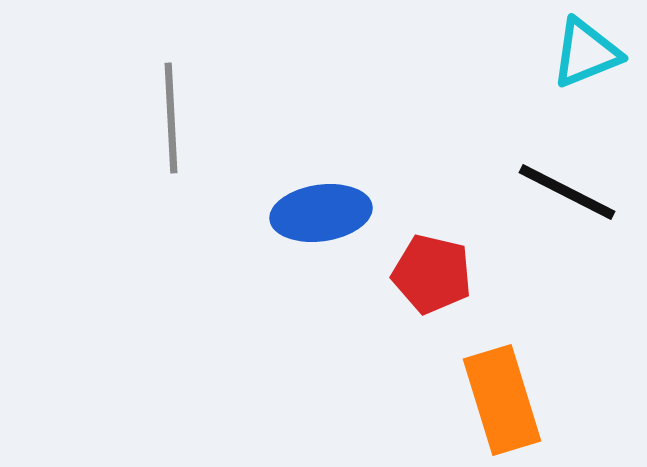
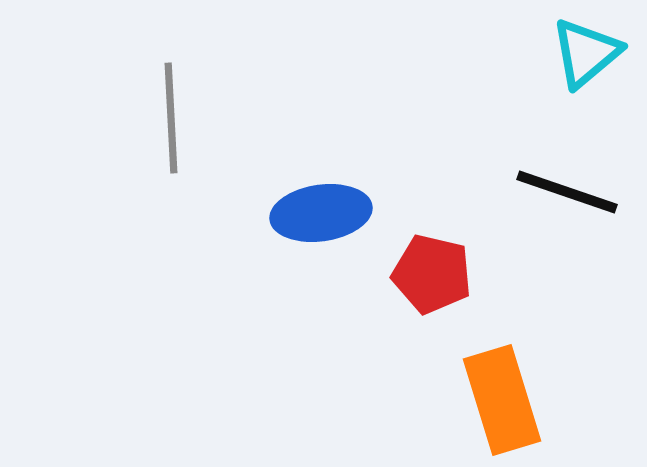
cyan triangle: rotated 18 degrees counterclockwise
black line: rotated 8 degrees counterclockwise
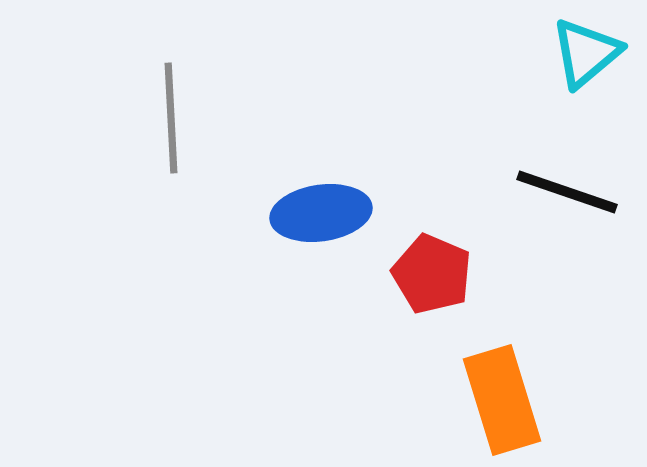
red pentagon: rotated 10 degrees clockwise
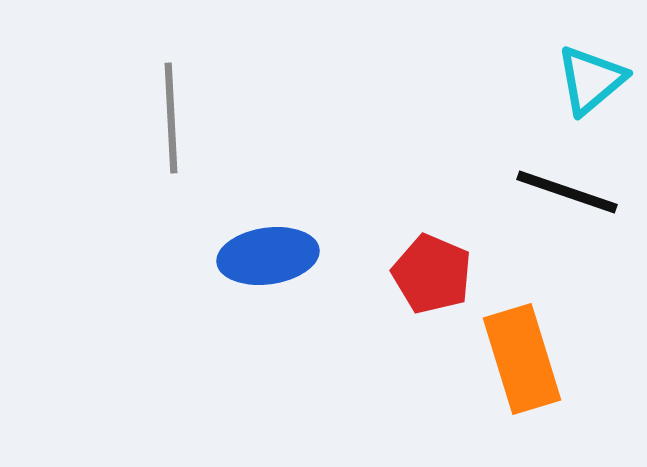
cyan triangle: moved 5 px right, 27 px down
blue ellipse: moved 53 px left, 43 px down
orange rectangle: moved 20 px right, 41 px up
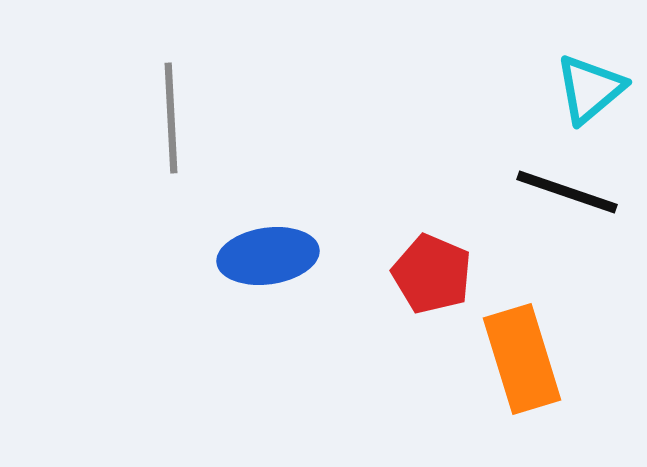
cyan triangle: moved 1 px left, 9 px down
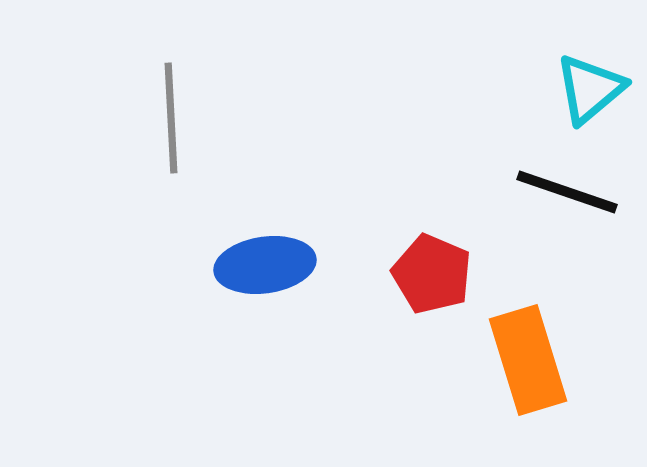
blue ellipse: moved 3 px left, 9 px down
orange rectangle: moved 6 px right, 1 px down
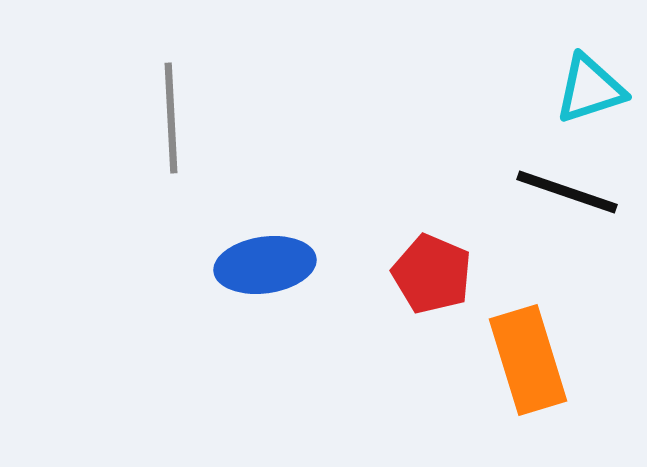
cyan triangle: rotated 22 degrees clockwise
